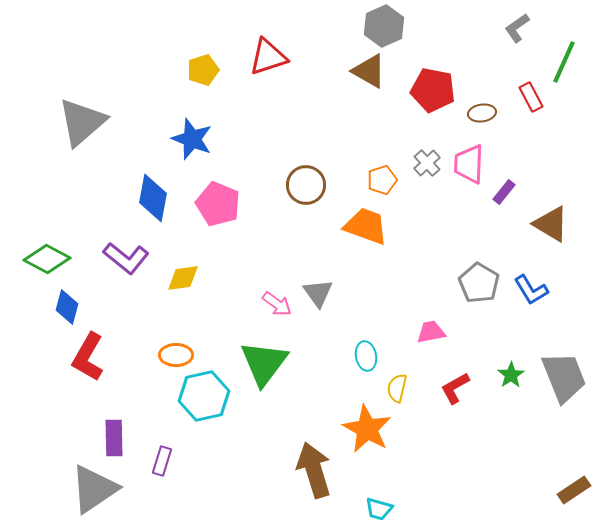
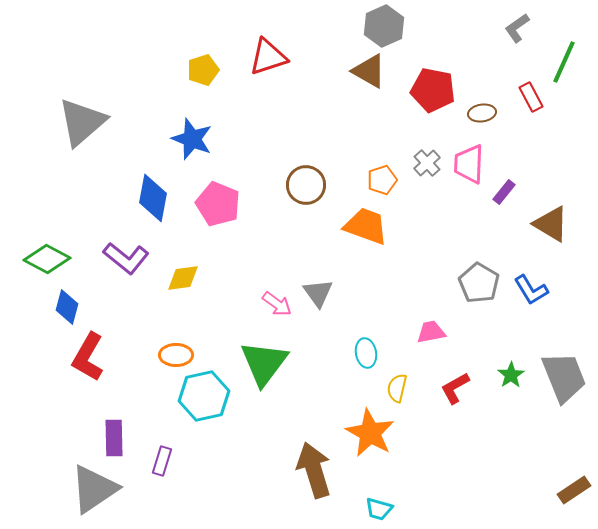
cyan ellipse at (366, 356): moved 3 px up
orange star at (367, 429): moved 3 px right, 4 px down
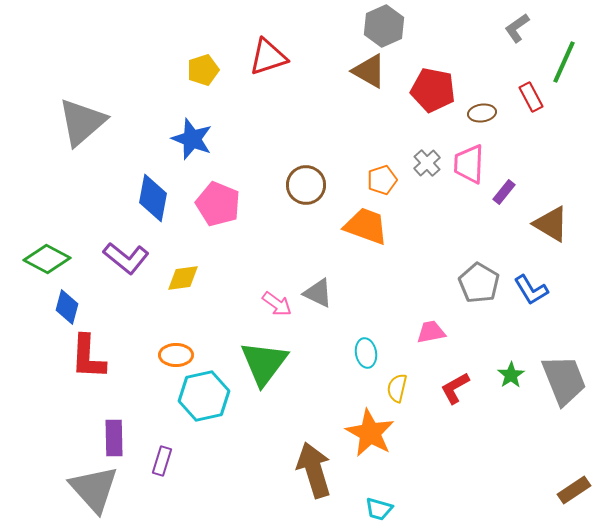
gray triangle at (318, 293): rotated 28 degrees counterclockwise
red L-shape at (88, 357): rotated 27 degrees counterclockwise
gray trapezoid at (564, 377): moved 3 px down
gray triangle at (94, 489): rotated 38 degrees counterclockwise
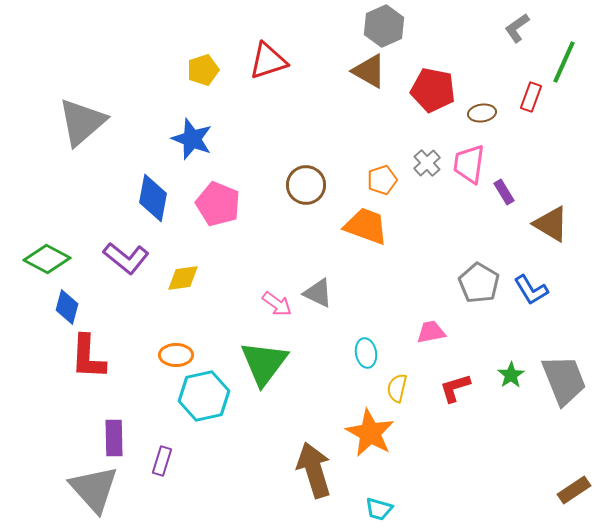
red triangle at (268, 57): moved 4 px down
red rectangle at (531, 97): rotated 48 degrees clockwise
pink trapezoid at (469, 164): rotated 6 degrees clockwise
purple rectangle at (504, 192): rotated 70 degrees counterclockwise
red L-shape at (455, 388): rotated 12 degrees clockwise
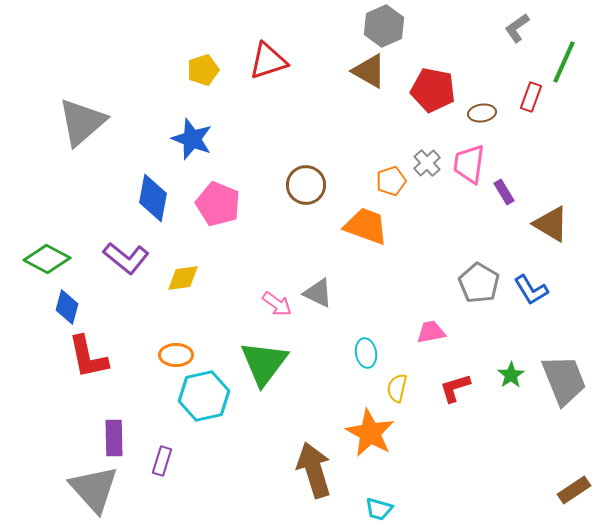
orange pentagon at (382, 180): moved 9 px right, 1 px down
red L-shape at (88, 357): rotated 15 degrees counterclockwise
